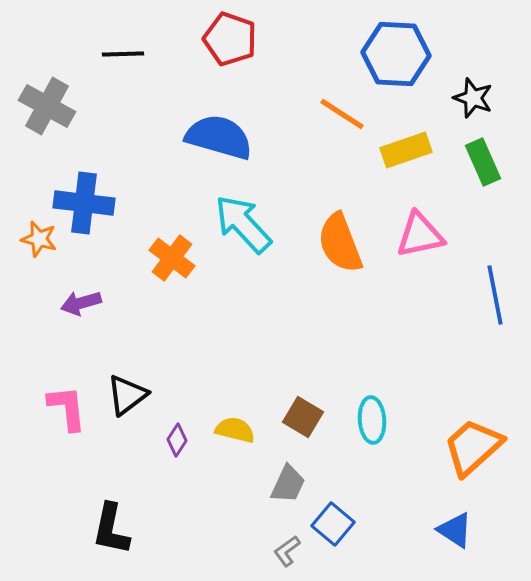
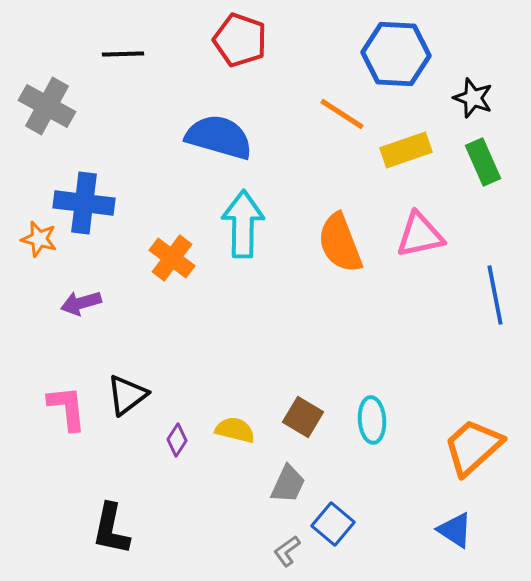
red pentagon: moved 10 px right, 1 px down
cyan arrow: rotated 44 degrees clockwise
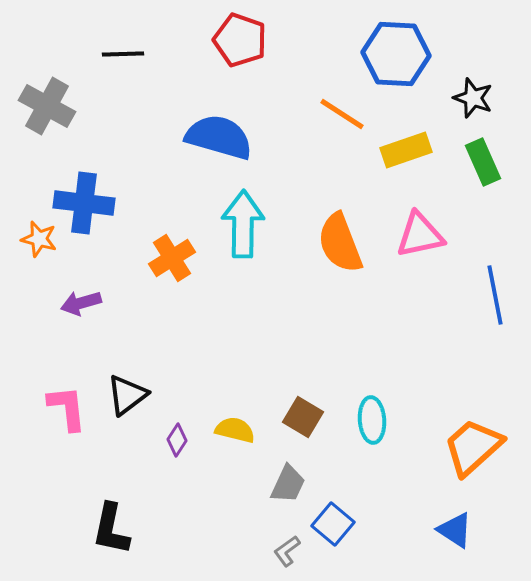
orange cross: rotated 21 degrees clockwise
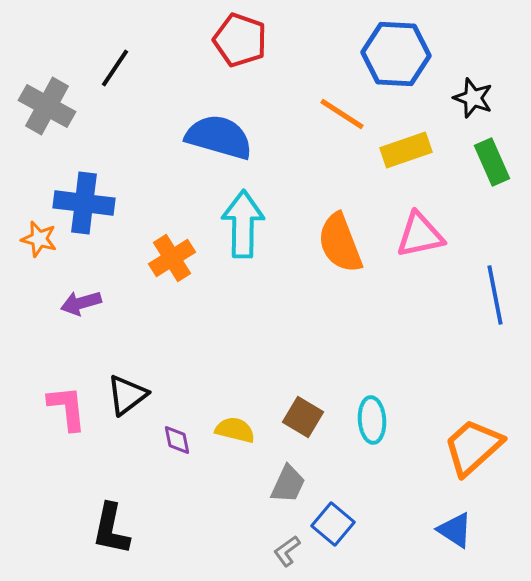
black line: moved 8 px left, 14 px down; rotated 54 degrees counterclockwise
green rectangle: moved 9 px right
purple diamond: rotated 44 degrees counterclockwise
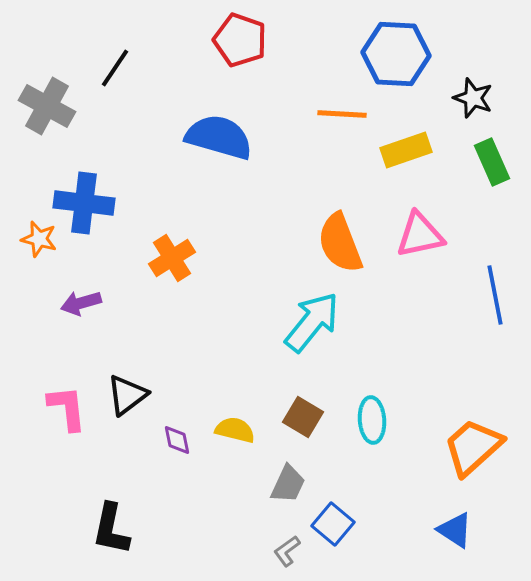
orange line: rotated 30 degrees counterclockwise
cyan arrow: moved 69 px right, 98 px down; rotated 38 degrees clockwise
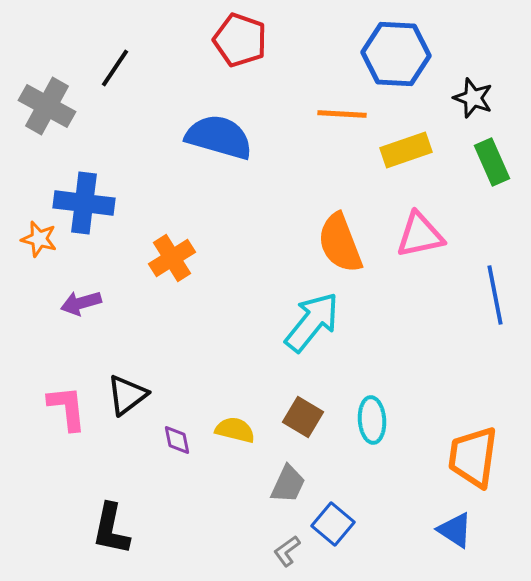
orange trapezoid: moved 10 px down; rotated 40 degrees counterclockwise
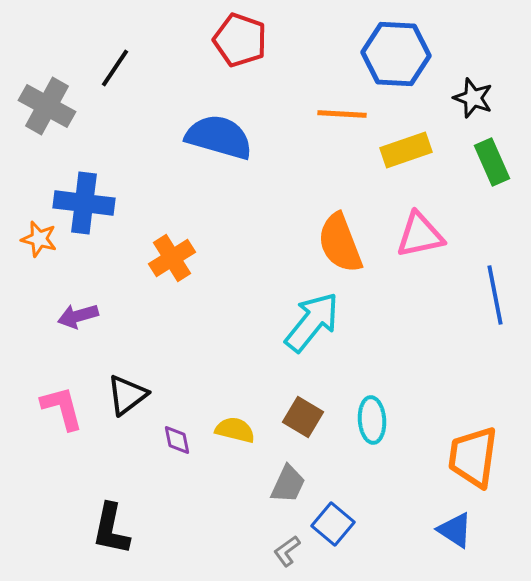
purple arrow: moved 3 px left, 13 px down
pink L-shape: moved 5 px left; rotated 9 degrees counterclockwise
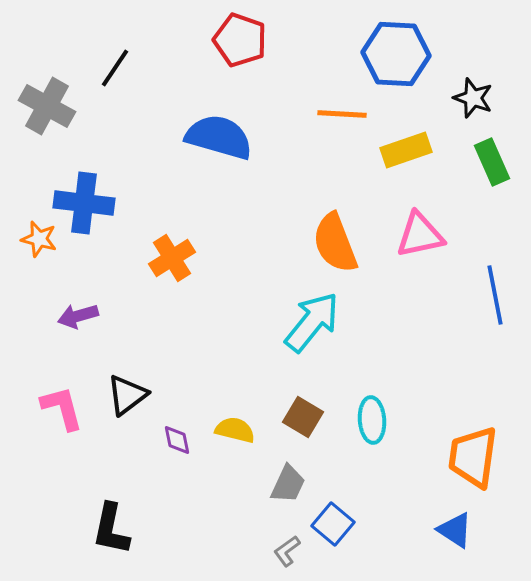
orange semicircle: moved 5 px left
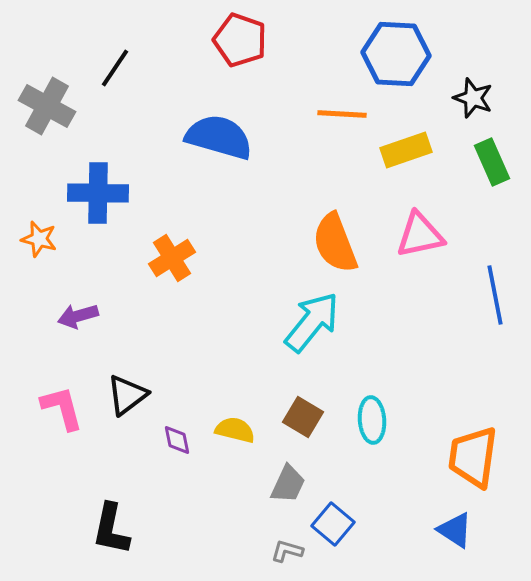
blue cross: moved 14 px right, 10 px up; rotated 6 degrees counterclockwise
gray L-shape: rotated 52 degrees clockwise
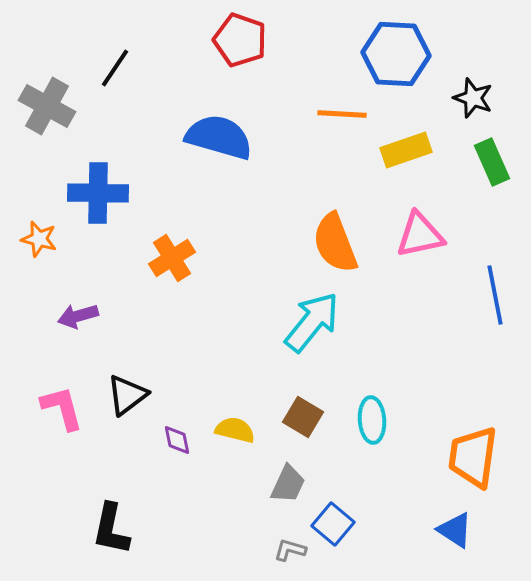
gray L-shape: moved 3 px right, 1 px up
